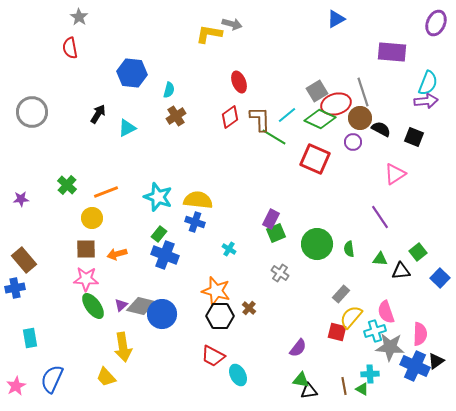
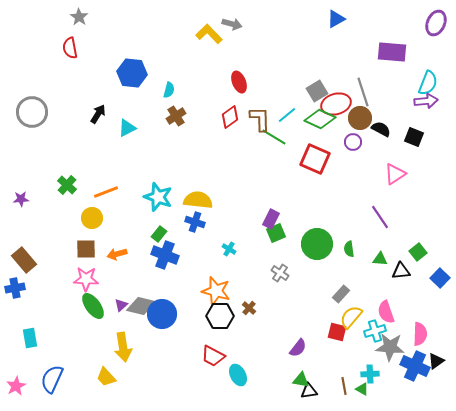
yellow L-shape at (209, 34): rotated 36 degrees clockwise
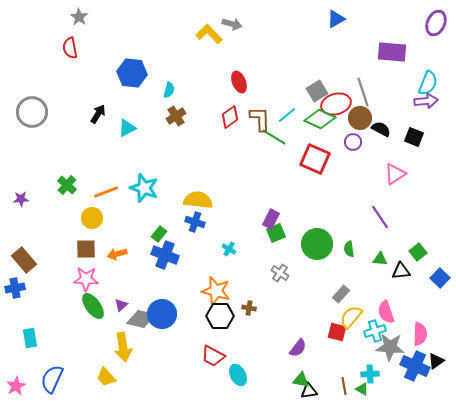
cyan star at (158, 197): moved 14 px left, 9 px up
gray diamond at (141, 306): moved 13 px down
brown cross at (249, 308): rotated 32 degrees counterclockwise
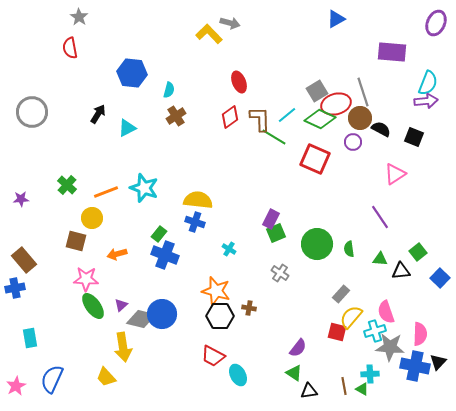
gray arrow at (232, 24): moved 2 px left, 1 px up
brown square at (86, 249): moved 10 px left, 8 px up; rotated 15 degrees clockwise
black triangle at (436, 361): moved 2 px right, 1 px down; rotated 12 degrees counterclockwise
blue cross at (415, 366): rotated 12 degrees counterclockwise
green triangle at (301, 380): moved 7 px left, 7 px up; rotated 24 degrees clockwise
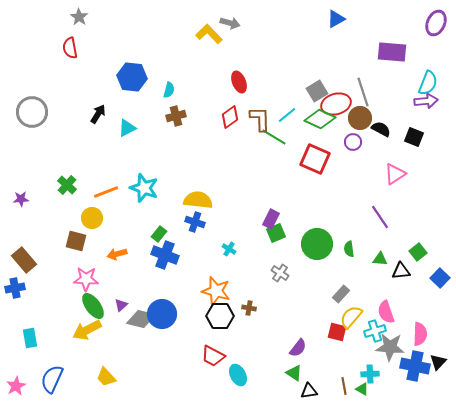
blue hexagon at (132, 73): moved 4 px down
brown cross at (176, 116): rotated 18 degrees clockwise
yellow arrow at (123, 347): moved 36 px left, 17 px up; rotated 72 degrees clockwise
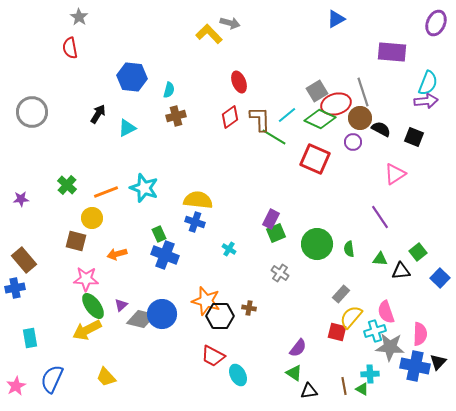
green rectangle at (159, 234): rotated 63 degrees counterclockwise
orange star at (216, 291): moved 10 px left, 10 px down
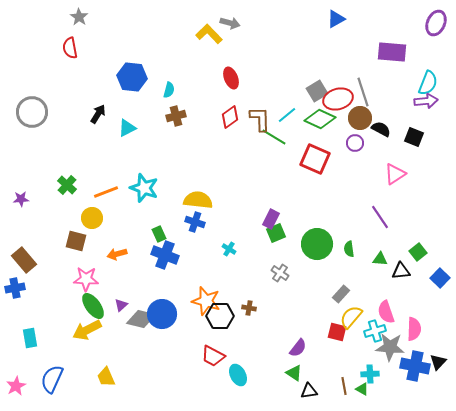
red ellipse at (239, 82): moved 8 px left, 4 px up
red ellipse at (336, 104): moved 2 px right, 5 px up
purple circle at (353, 142): moved 2 px right, 1 px down
pink semicircle at (420, 334): moved 6 px left, 5 px up
yellow trapezoid at (106, 377): rotated 20 degrees clockwise
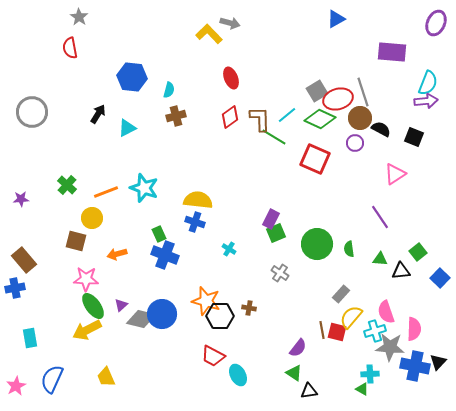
brown line at (344, 386): moved 22 px left, 56 px up
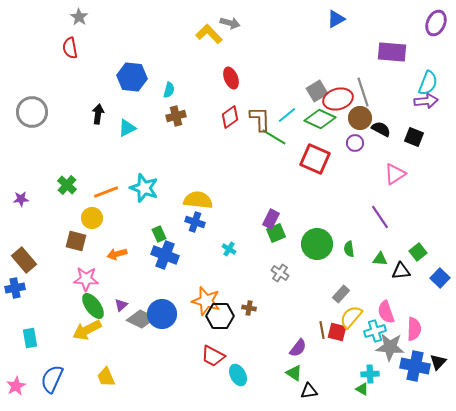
black arrow at (98, 114): rotated 24 degrees counterclockwise
gray diamond at (141, 319): rotated 12 degrees clockwise
